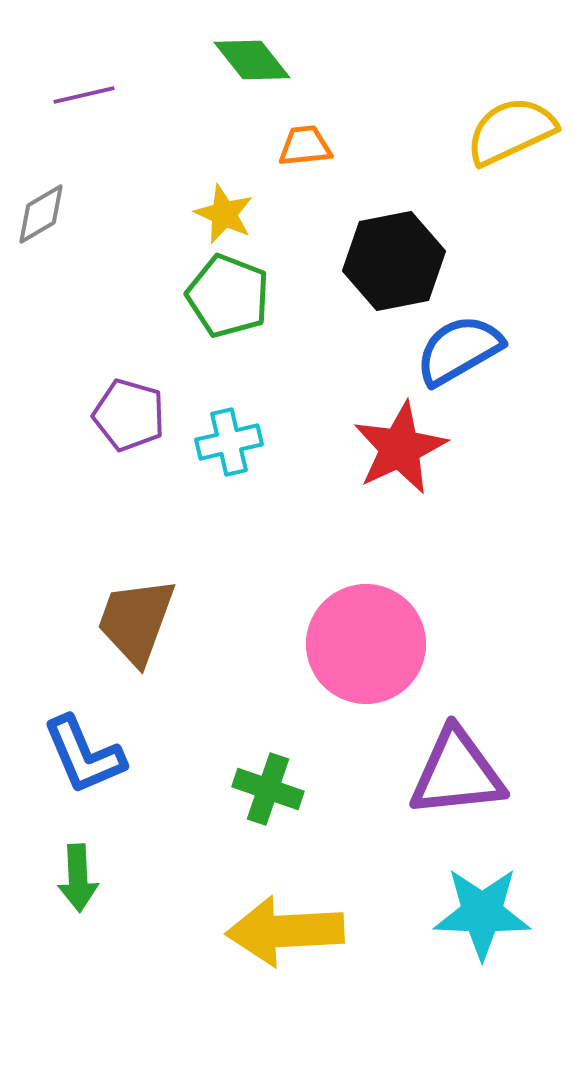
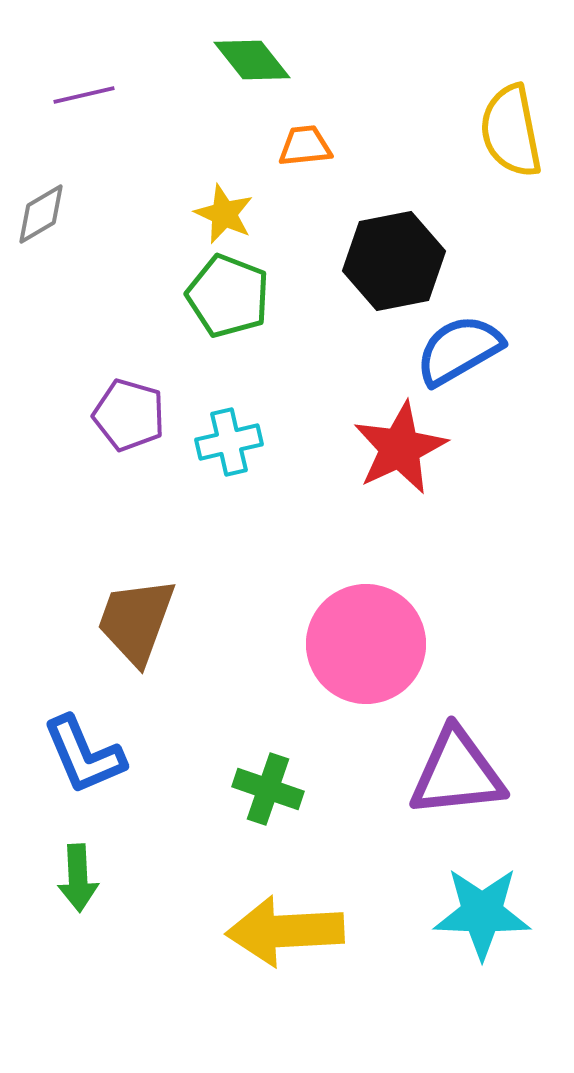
yellow semicircle: rotated 76 degrees counterclockwise
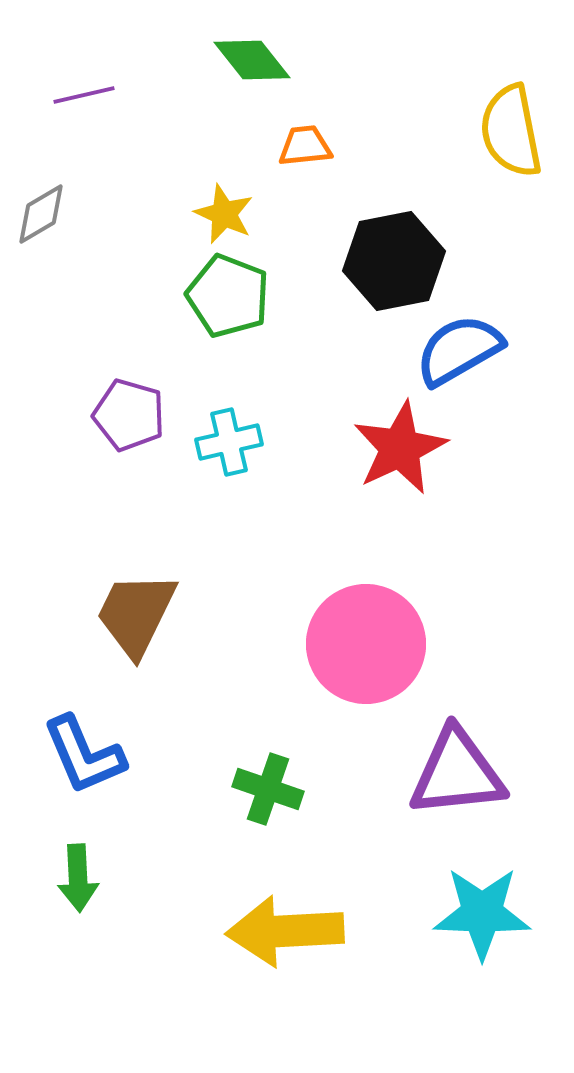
brown trapezoid: moved 7 px up; rotated 6 degrees clockwise
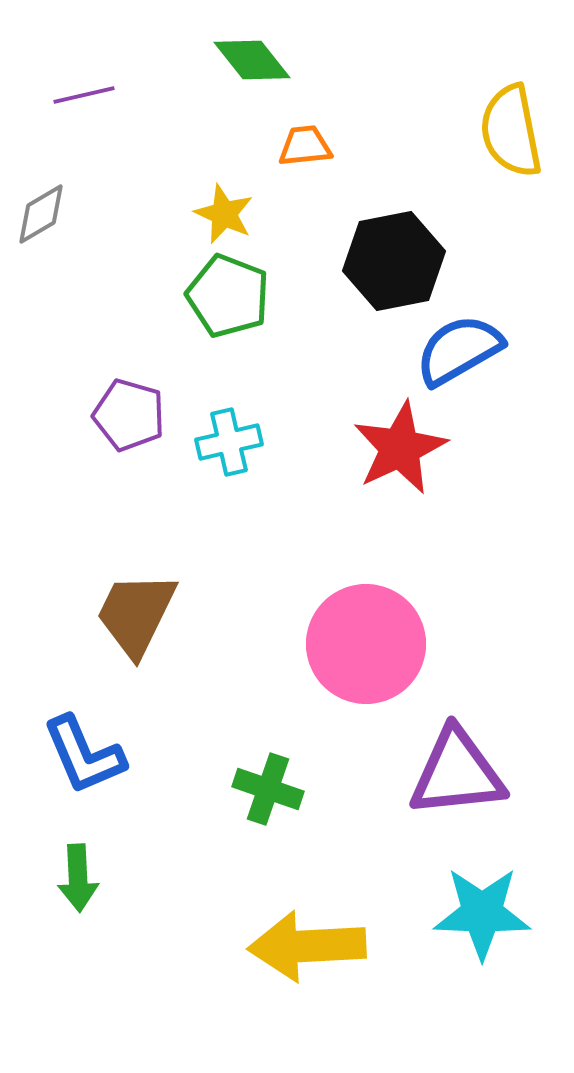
yellow arrow: moved 22 px right, 15 px down
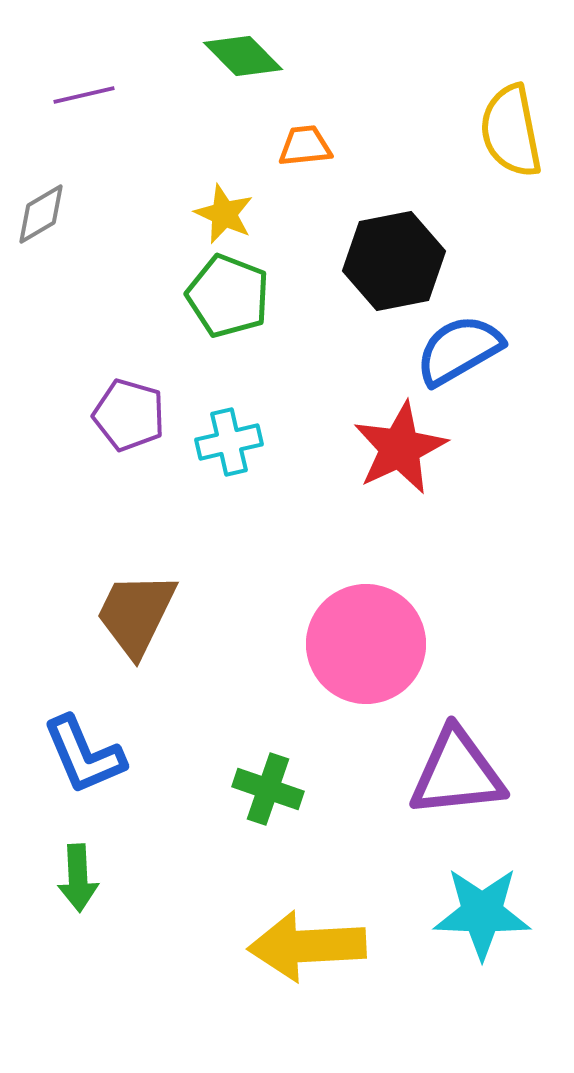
green diamond: moved 9 px left, 4 px up; rotated 6 degrees counterclockwise
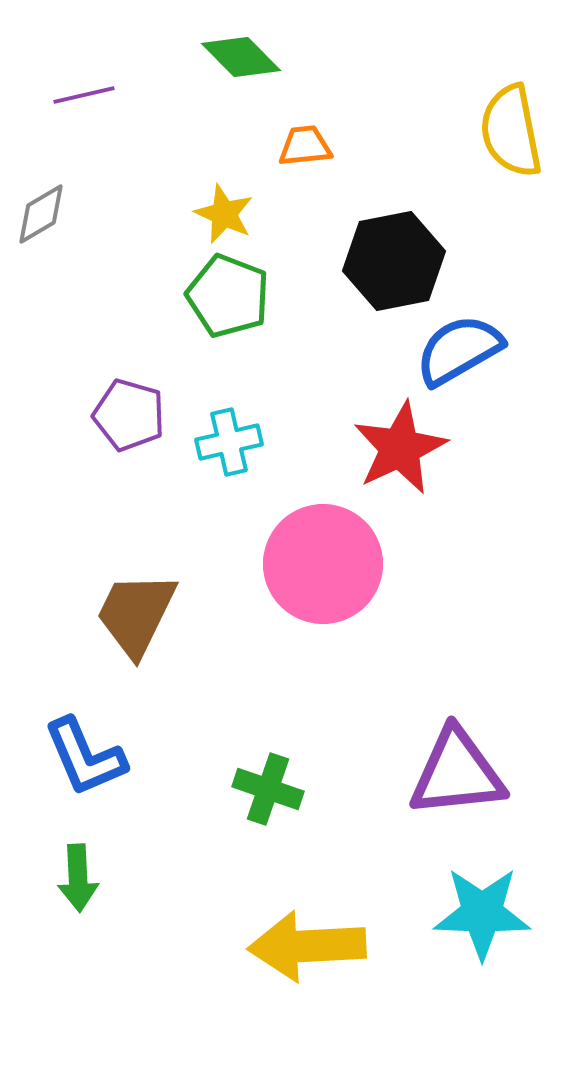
green diamond: moved 2 px left, 1 px down
pink circle: moved 43 px left, 80 px up
blue L-shape: moved 1 px right, 2 px down
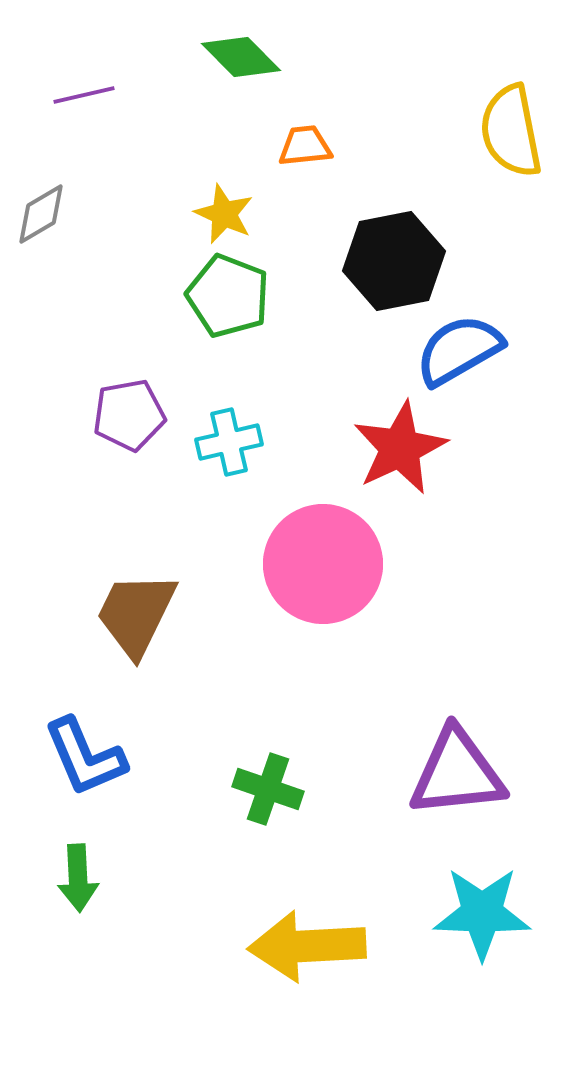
purple pentagon: rotated 26 degrees counterclockwise
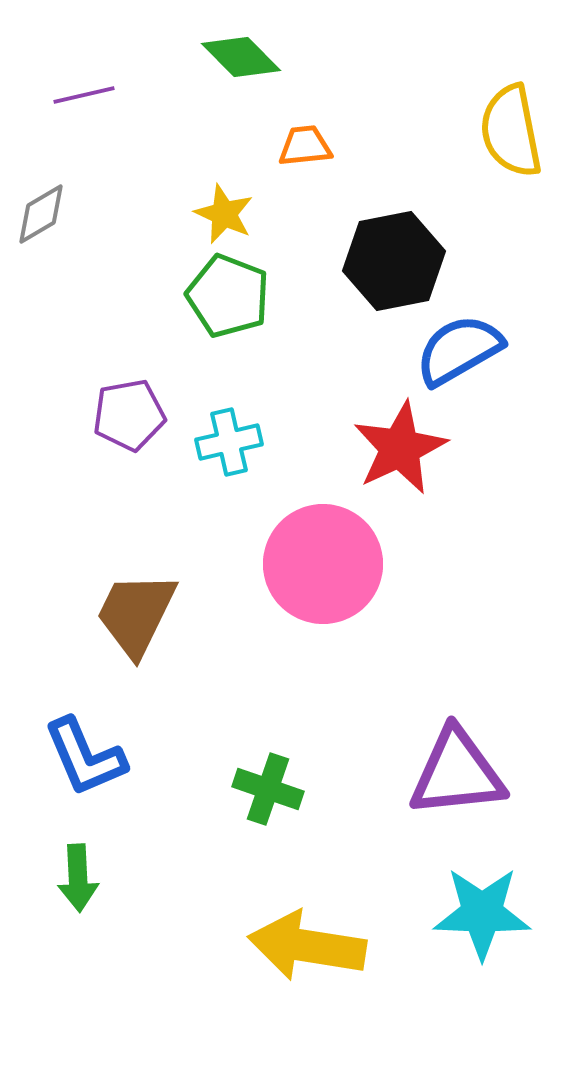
yellow arrow: rotated 12 degrees clockwise
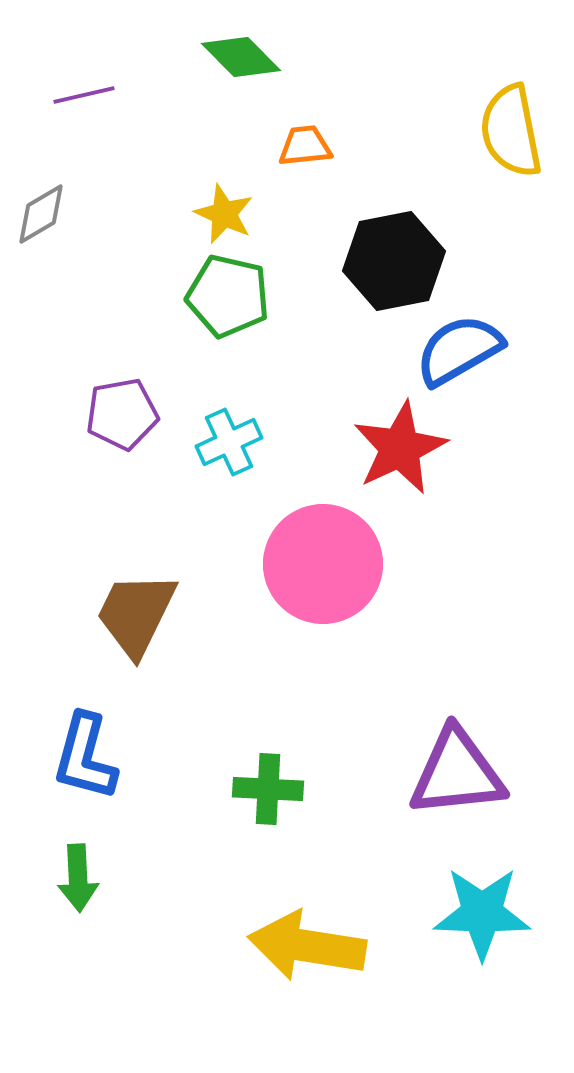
green pentagon: rotated 8 degrees counterclockwise
purple pentagon: moved 7 px left, 1 px up
cyan cross: rotated 12 degrees counterclockwise
blue L-shape: rotated 38 degrees clockwise
green cross: rotated 16 degrees counterclockwise
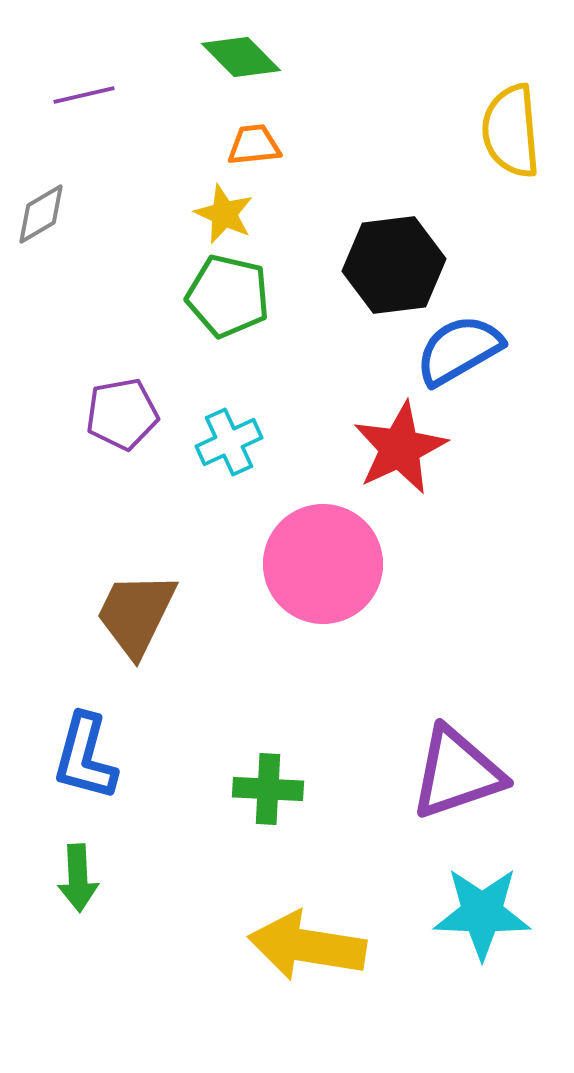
yellow semicircle: rotated 6 degrees clockwise
orange trapezoid: moved 51 px left, 1 px up
black hexagon: moved 4 px down; rotated 4 degrees clockwise
purple triangle: rotated 13 degrees counterclockwise
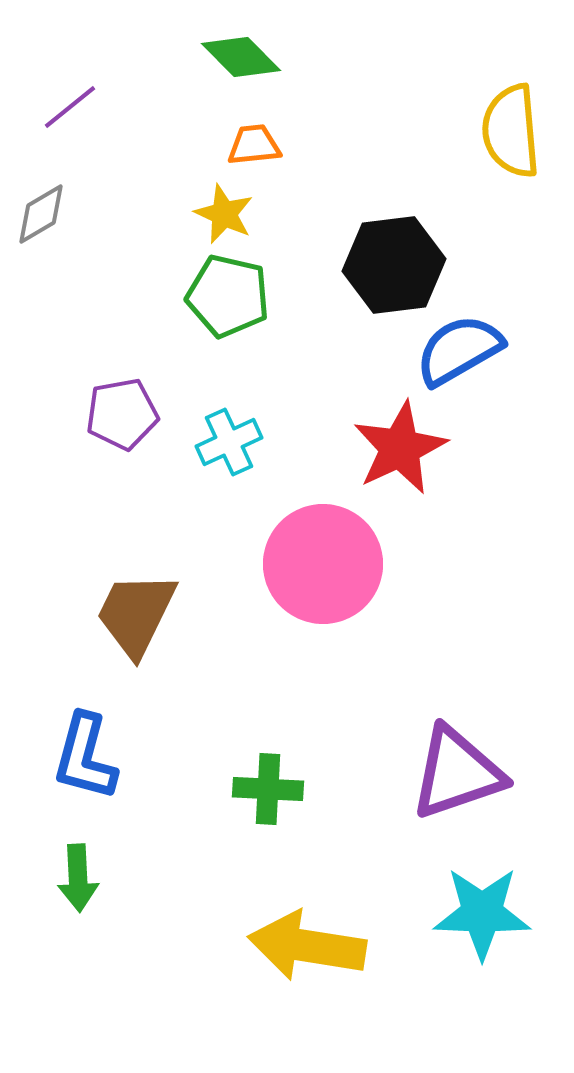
purple line: moved 14 px left, 12 px down; rotated 26 degrees counterclockwise
